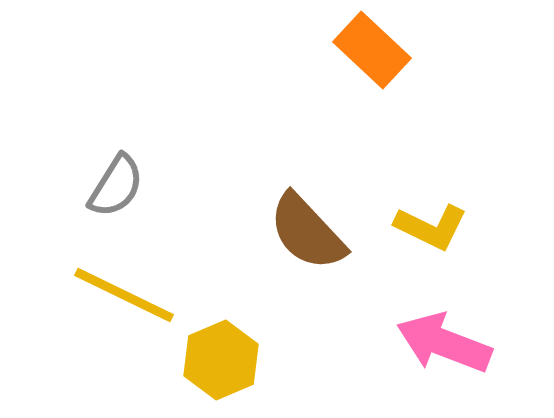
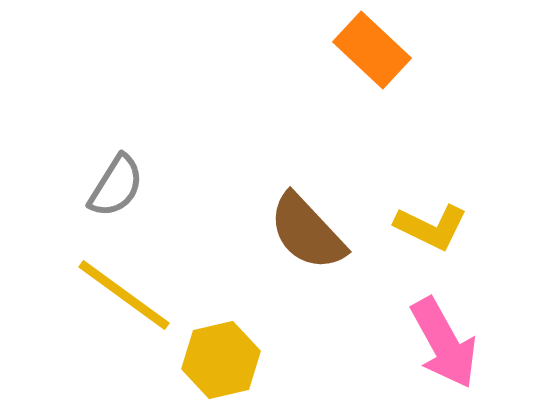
yellow line: rotated 10 degrees clockwise
pink arrow: rotated 140 degrees counterclockwise
yellow hexagon: rotated 10 degrees clockwise
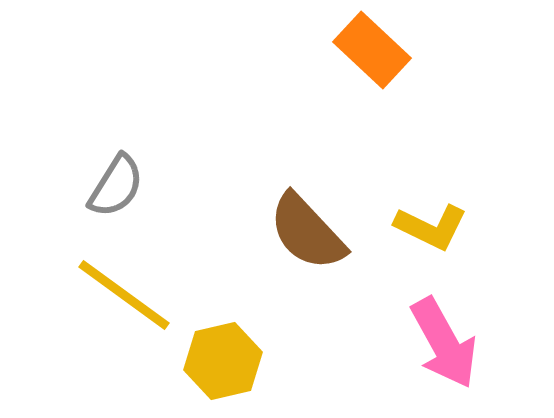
yellow hexagon: moved 2 px right, 1 px down
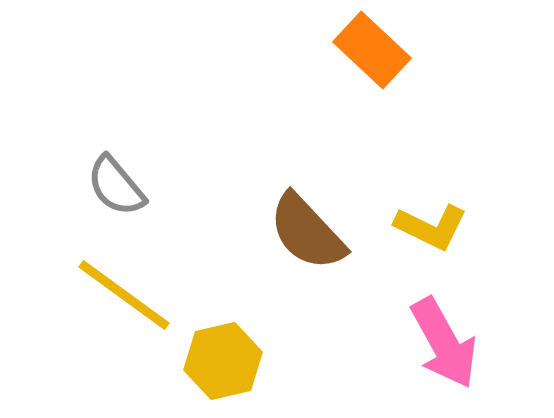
gray semicircle: rotated 108 degrees clockwise
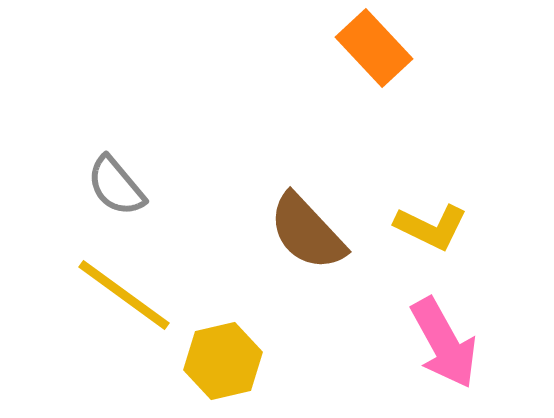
orange rectangle: moved 2 px right, 2 px up; rotated 4 degrees clockwise
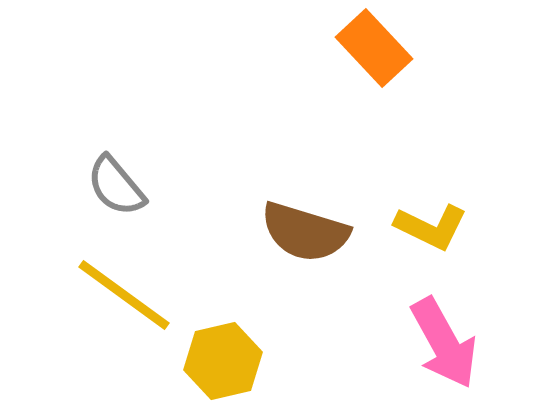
brown semicircle: moved 2 px left; rotated 30 degrees counterclockwise
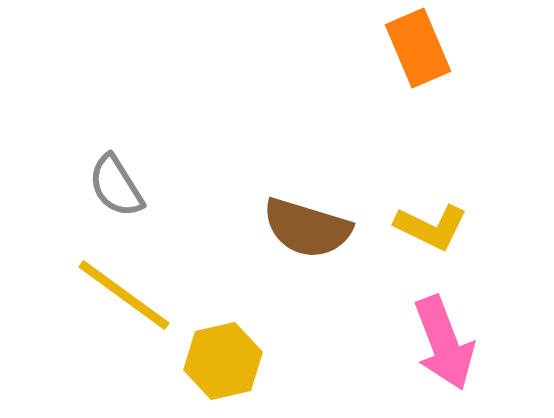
orange rectangle: moved 44 px right; rotated 20 degrees clockwise
gray semicircle: rotated 8 degrees clockwise
brown semicircle: moved 2 px right, 4 px up
pink arrow: rotated 8 degrees clockwise
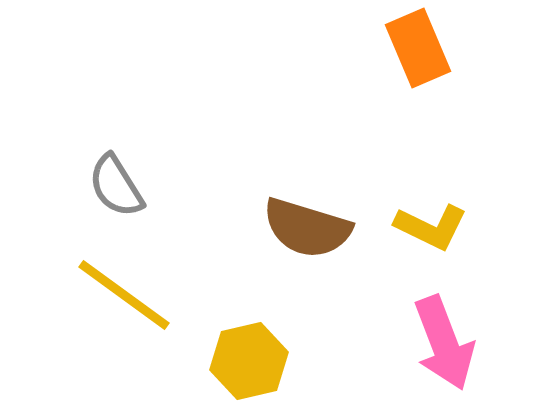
yellow hexagon: moved 26 px right
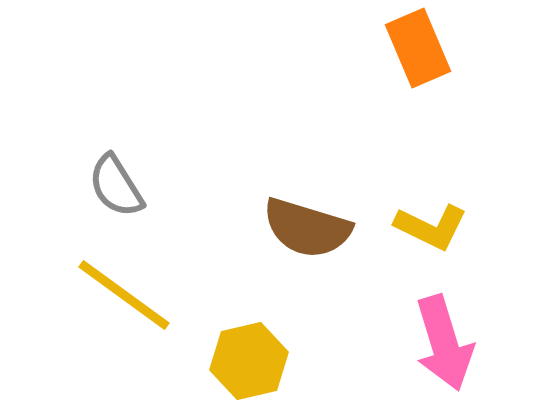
pink arrow: rotated 4 degrees clockwise
